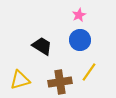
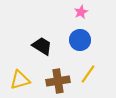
pink star: moved 2 px right, 3 px up
yellow line: moved 1 px left, 2 px down
brown cross: moved 2 px left, 1 px up
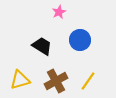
pink star: moved 22 px left
yellow line: moved 7 px down
brown cross: moved 2 px left; rotated 20 degrees counterclockwise
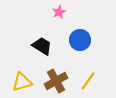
yellow triangle: moved 2 px right, 2 px down
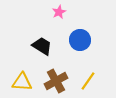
yellow triangle: rotated 20 degrees clockwise
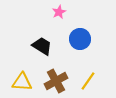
blue circle: moved 1 px up
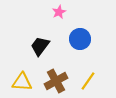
black trapezoid: moved 2 px left; rotated 85 degrees counterclockwise
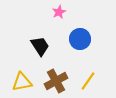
black trapezoid: rotated 110 degrees clockwise
yellow triangle: rotated 15 degrees counterclockwise
